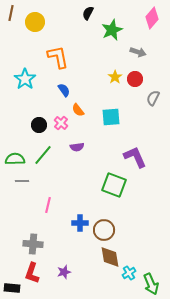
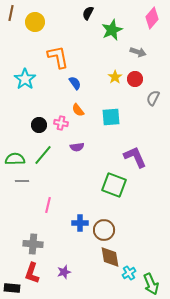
blue semicircle: moved 11 px right, 7 px up
pink cross: rotated 32 degrees counterclockwise
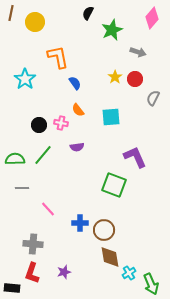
gray line: moved 7 px down
pink line: moved 4 px down; rotated 56 degrees counterclockwise
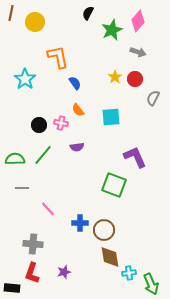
pink diamond: moved 14 px left, 3 px down
cyan cross: rotated 24 degrees clockwise
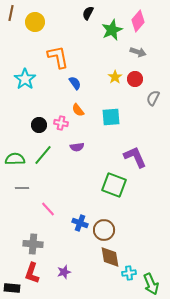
blue cross: rotated 21 degrees clockwise
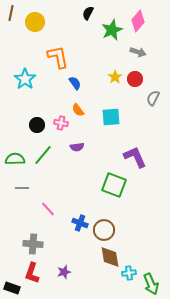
black circle: moved 2 px left
black rectangle: rotated 14 degrees clockwise
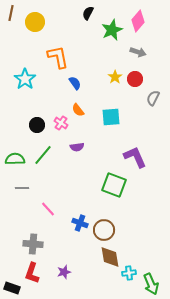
pink cross: rotated 24 degrees clockwise
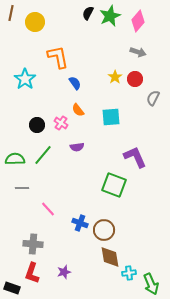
green star: moved 2 px left, 14 px up
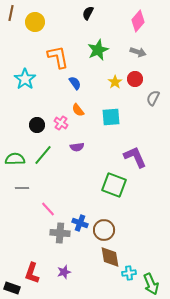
green star: moved 12 px left, 34 px down
yellow star: moved 5 px down
gray cross: moved 27 px right, 11 px up
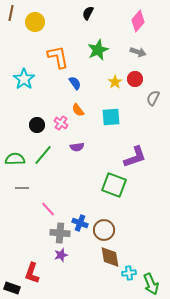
cyan star: moved 1 px left
purple L-shape: rotated 95 degrees clockwise
purple star: moved 3 px left, 17 px up
